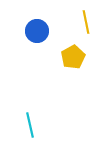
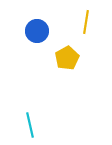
yellow line: rotated 20 degrees clockwise
yellow pentagon: moved 6 px left, 1 px down
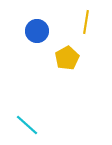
cyan line: moved 3 px left; rotated 35 degrees counterclockwise
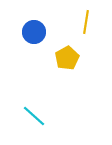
blue circle: moved 3 px left, 1 px down
cyan line: moved 7 px right, 9 px up
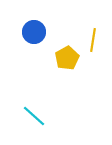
yellow line: moved 7 px right, 18 px down
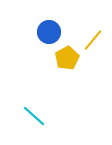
blue circle: moved 15 px right
yellow line: rotated 30 degrees clockwise
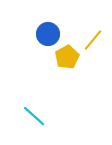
blue circle: moved 1 px left, 2 px down
yellow pentagon: moved 1 px up
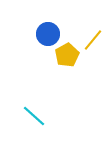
yellow pentagon: moved 2 px up
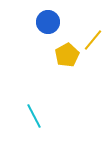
blue circle: moved 12 px up
cyan line: rotated 20 degrees clockwise
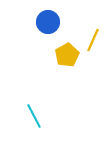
yellow line: rotated 15 degrees counterclockwise
